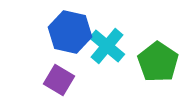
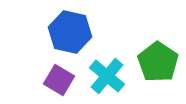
cyan cross: moved 30 px down
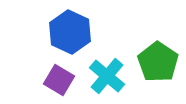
blue hexagon: rotated 12 degrees clockwise
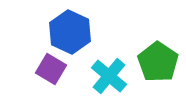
cyan cross: moved 2 px right
purple square: moved 8 px left, 11 px up
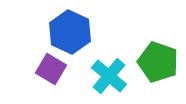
green pentagon: rotated 15 degrees counterclockwise
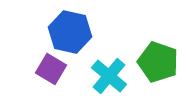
blue hexagon: rotated 12 degrees counterclockwise
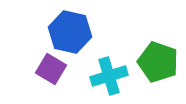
cyan cross: rotated 33 degrees clockwise
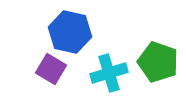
cyan cross: moved 3 px up
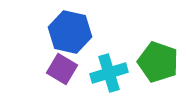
purple square: moved 11 px right
